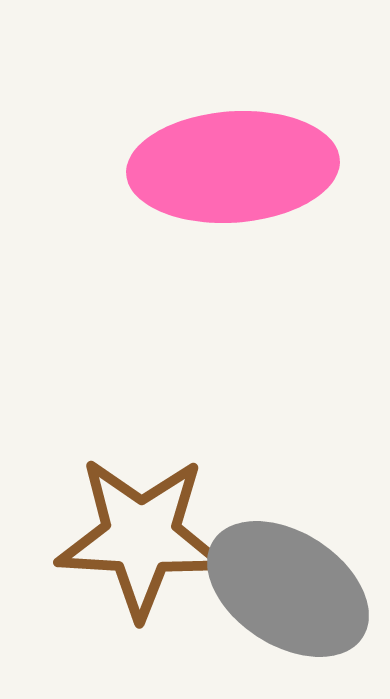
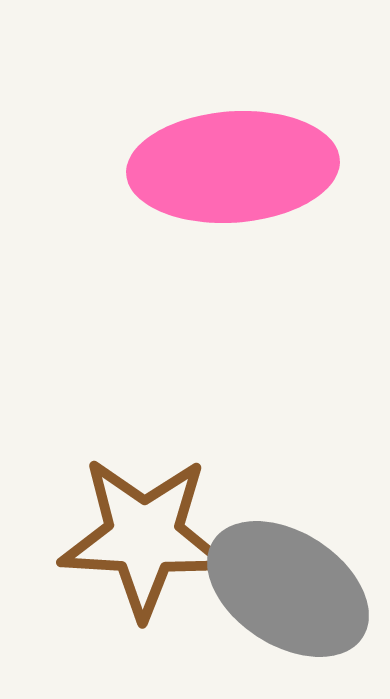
brown star: moved 3 px right
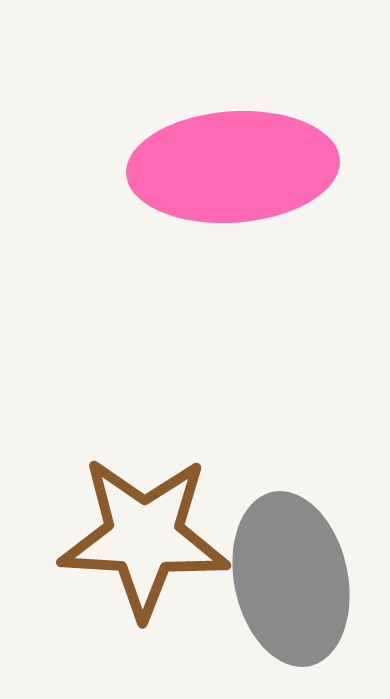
gray ellipse: moved 3 px right, 10 px up; rotated 45 degrees clockwise
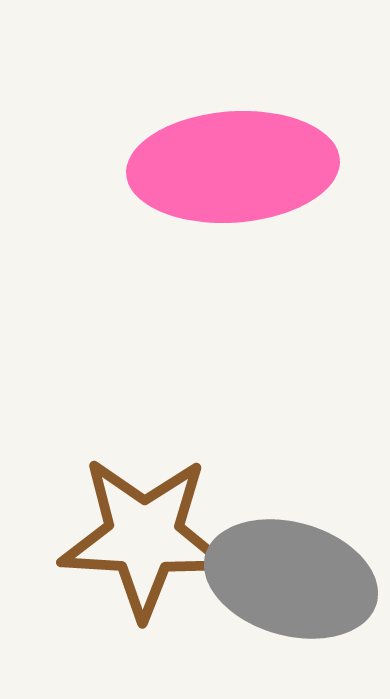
gray ellipse: rotated 62 degrees counterclockwise
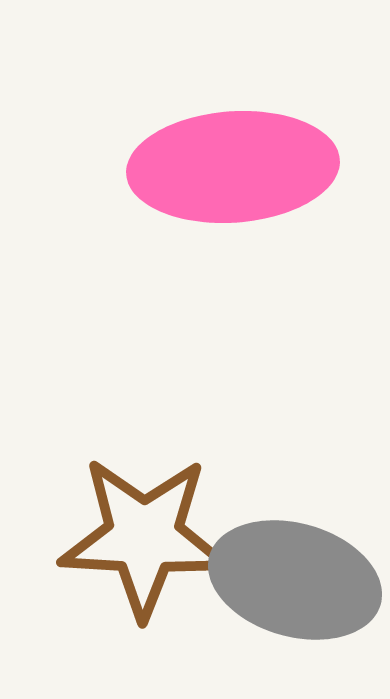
gray ellipse: moved 4 px right, 1 px down
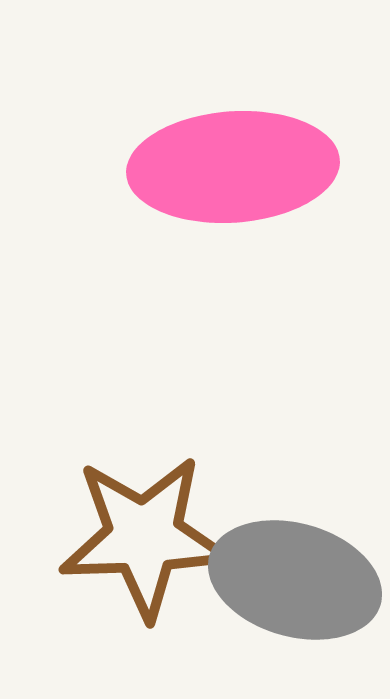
brown star: rotated 5 degrees counterclockwise
